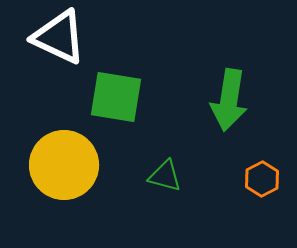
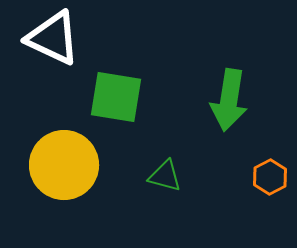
white triangle: moved 6 px left, 1 px down
orange hexagon: moved 8 px right, 2 px up
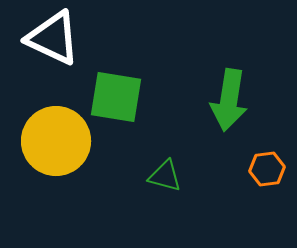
yellow circle: moved 8 px left, 24 px up
orange hexagon: moved 3 px left, 8 px up; rotated 20 degrees clockwise
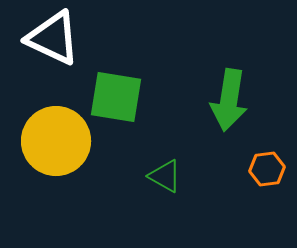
green triangle: rotated 15 degrees clockwise
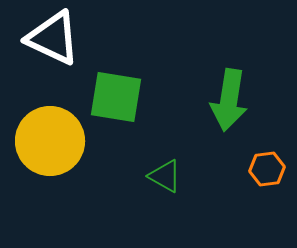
yellow circle: moved 6 px left
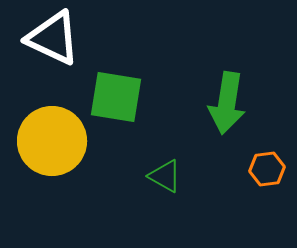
green arrow: moved 2 px left, 3 px down
yellow circle: moved 2 px right
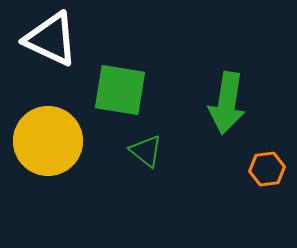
white triangle: moved 2 px left, 1 px down
green square: moved 4 px right, 7 px up
yellow circle: moved 4 px left
green triangle: moved 19 px left, 25 px up; rotated 9 degrees clockwise
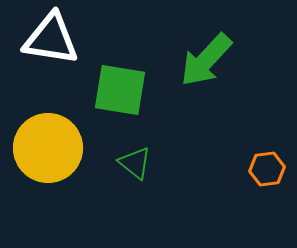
white triangle: rotated 16 degrees counterclockwise
green arrow: moved 21 px left, 43 px up; rotated 34 degrees clockwise
yellow circle: moved 7 px down
green triangle: moved 11 px left, 12 px down
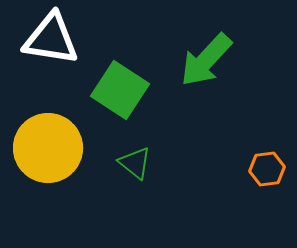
green square: rotated 24 degrees clockwise
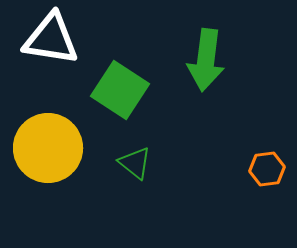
green arrow: rotated 36 degrees counterclockwise
